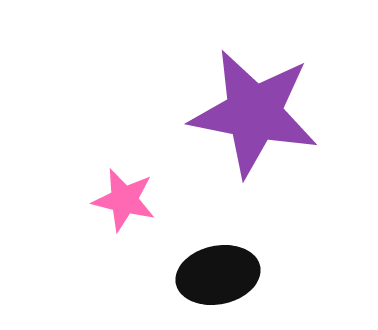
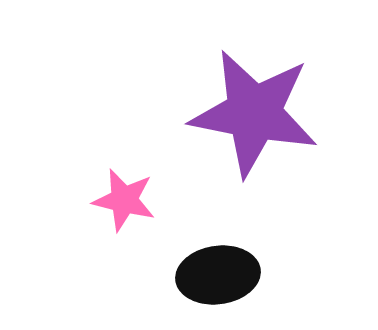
black ellipse: rotated 4 degrees clockwise
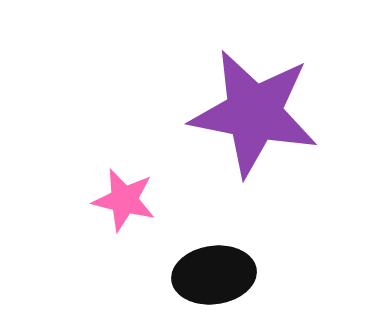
black ellipse: moved 4 px left
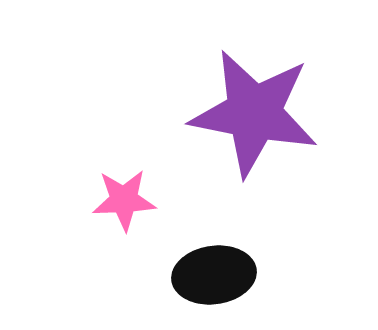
pink star: rotated 16 degrees counterclockwise
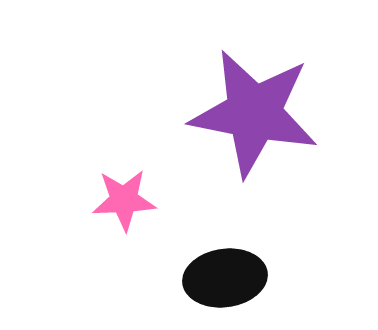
black ellipse: moved 11 px right, 3 px down
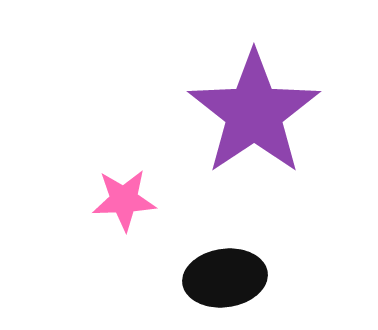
purple star: rotated 27 degrees clockwise
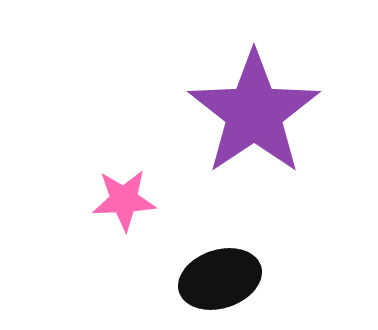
black ellipse: moved 5 px left, 1 px down; rotated 10 degrees counterclockwise
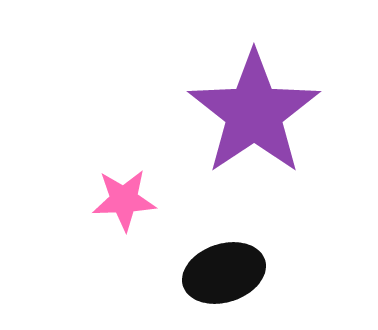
black ellipse: moved 4 px right, 6 px up
